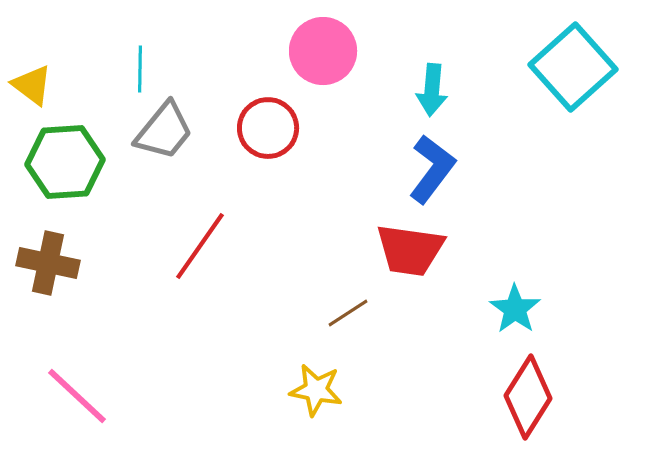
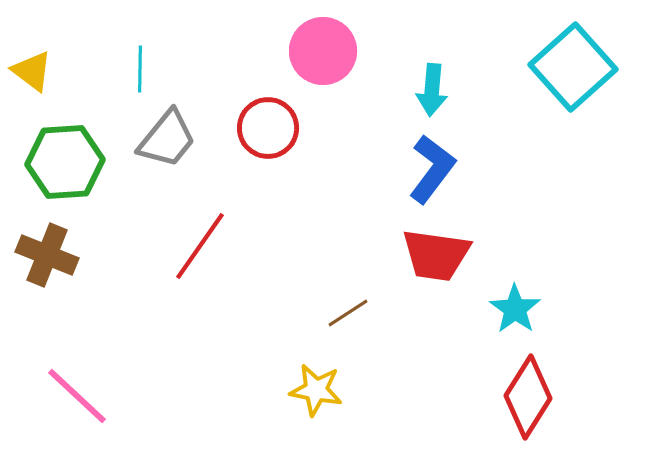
yellow triangle: moved 14 px up
gray trapezoid: moved 3 px right, 8 px down
red trapezoid: moved 26 px right, 5 px down
brown cross: moved 1 px left, 8 px up; rotated 10 degrees clockwise
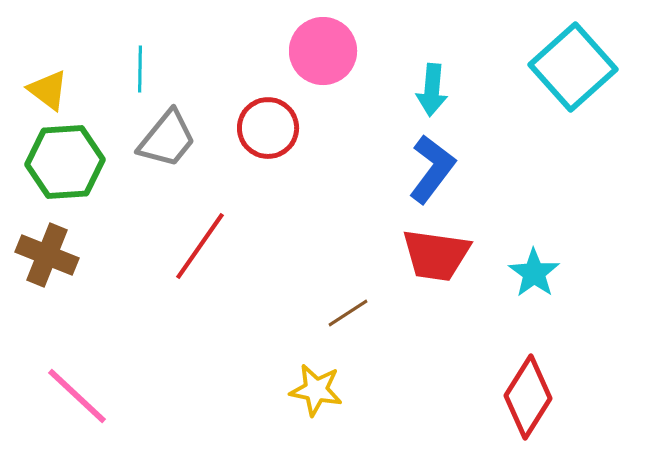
yellow triangle: moved 16 px right, 19 px down
cyan star: moved 19 px right, 36 px up
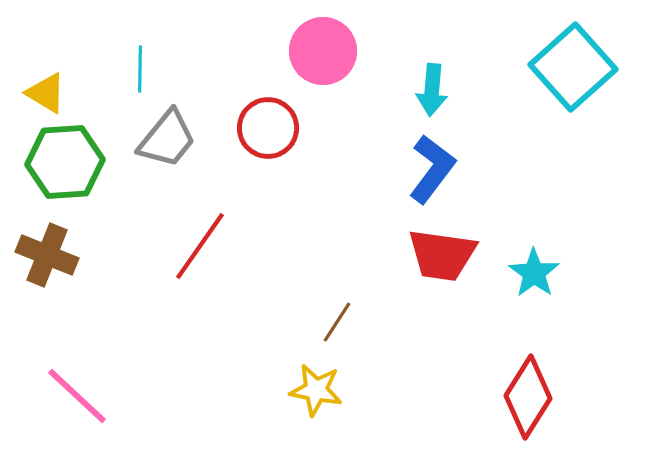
yellow triangle: moved 2 px left, 3 px down; rotated 6 degrees counterclockwise
red trapezoid: moved 6 px right
brown line: moved 11 px left, 9 px down; rotated 24 degrees counterclockwise
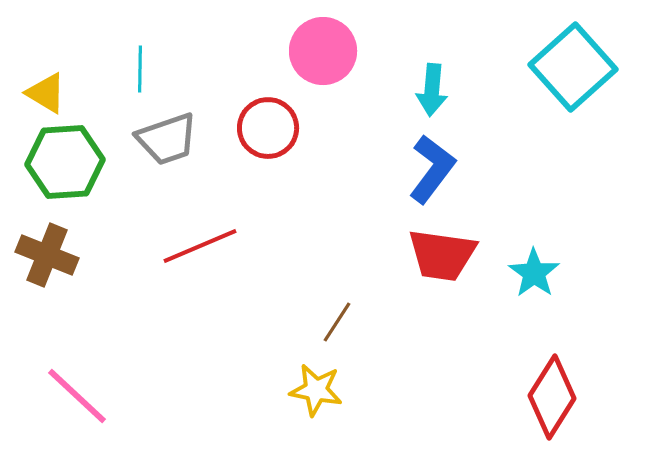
gray trapezoid: rotated 32 degrees clockwise
red line: rotated 32 degrees clockwise
red diamond: moved 24 px right
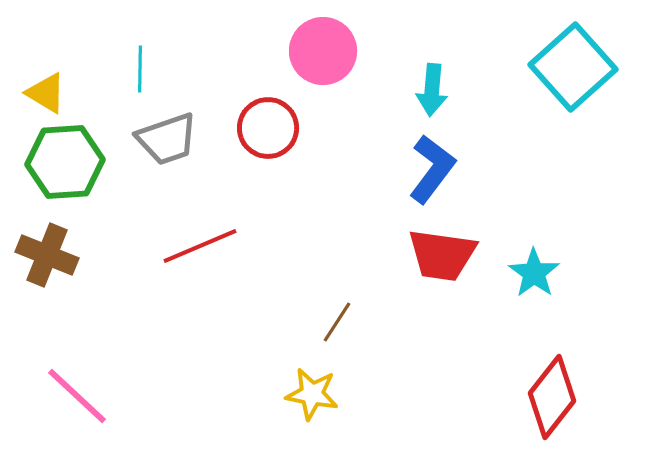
yellow star: moved 4 px left, 4 px down
red diamond: rotated 6 degrees clockwise
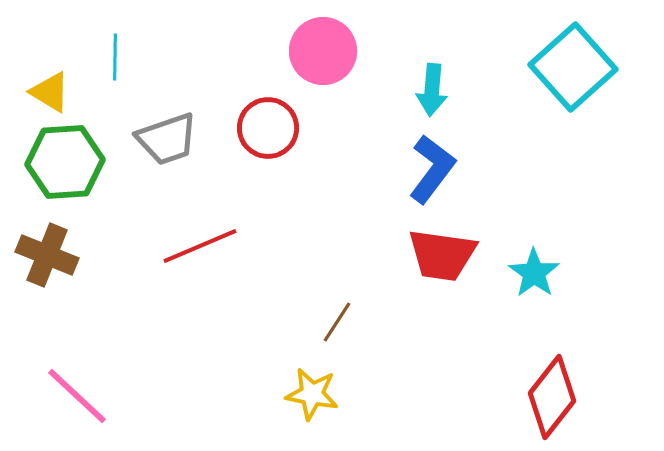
cyan line: moved 25 px left, 12 px up
yellow triangle: moved 4 px right, 1 px up
